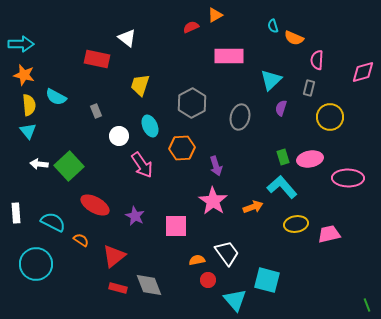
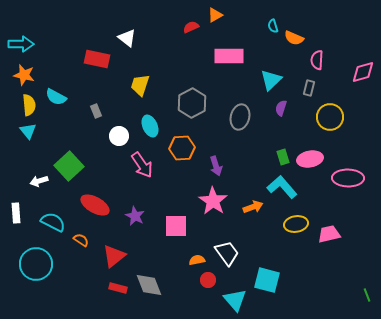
white arrow at (39, 164): moved 17 px down; rotated 24 degrees counterclockwise
green line at (367, 305): moved 10 px up
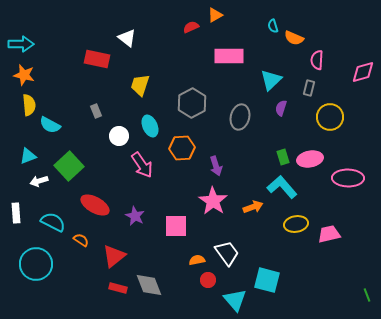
cyan semicircle at (56, 97): moved 6 px left, 28 px down
cyan triangle at (28, 131): moved 25 px down; rotated 48 degrees clockwise
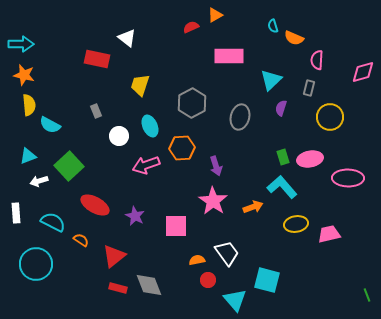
pink arrow at (142, 165): moved 4 px right; rotated 104 degrees clockwise
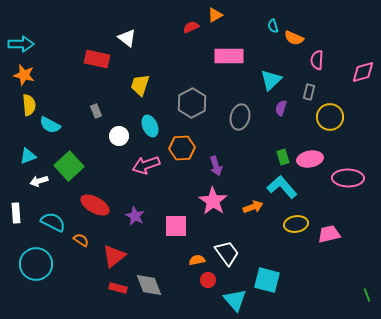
gray rectangle at (309, 88): moved 4 px down
